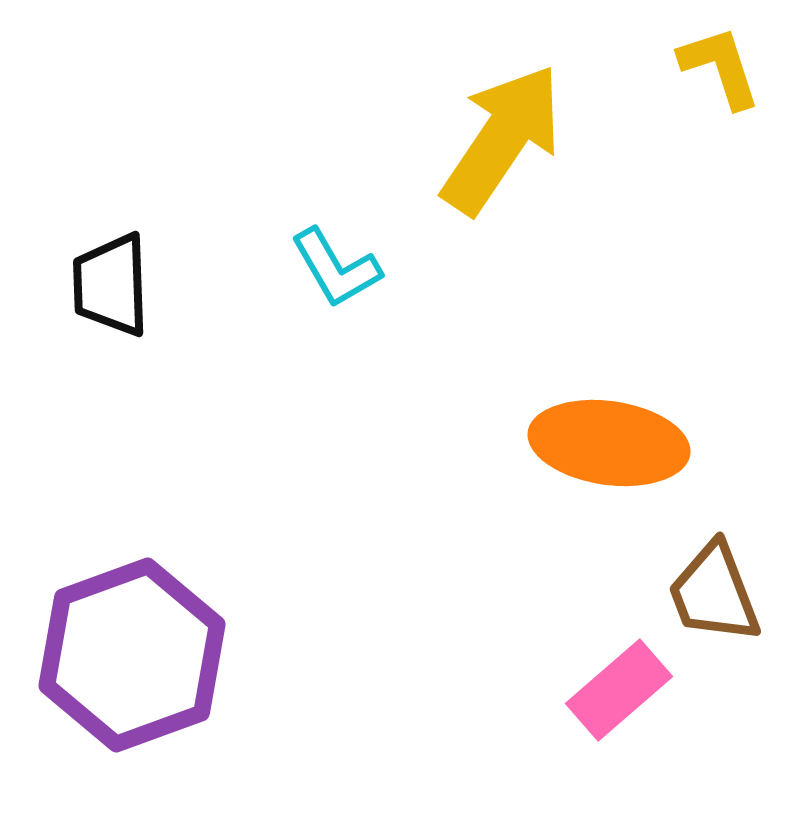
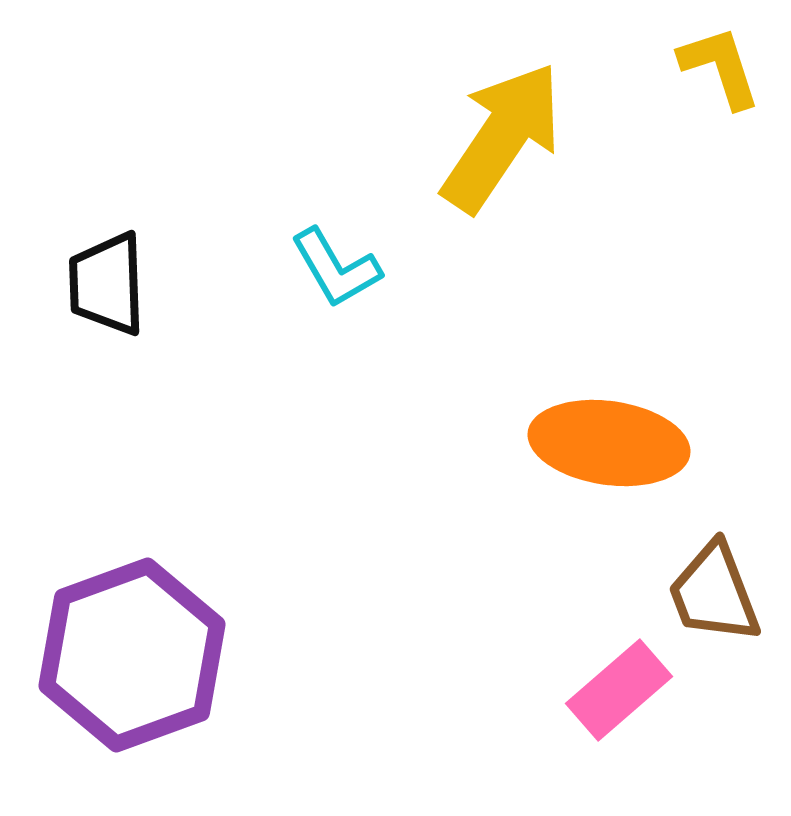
yellow arrow: moved 2 px up
black trapezoid: moved 4 px left, 1 px up
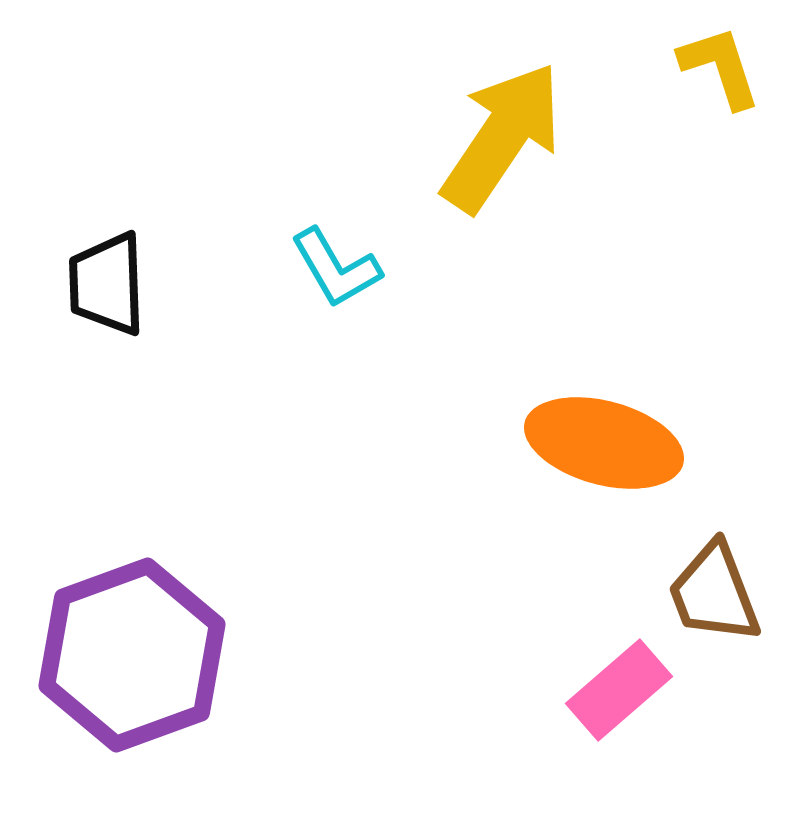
orange ellipse: moved 5 px left; rotated 7 degrees clockwise
